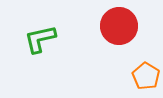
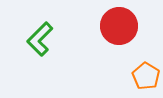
green L-shape: rotated 32 degrees counterclockwise
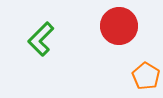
green L-shape: moved 1 px right
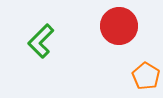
green L-shape: moved 2 px down
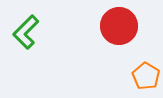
green L-shape: moved 15 px left, 9 px up
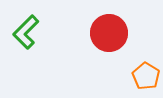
red circle: moved 10 px left, 7 px down
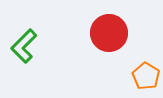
green L-shape: moved 2 px left, 14 px down
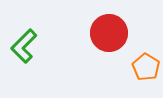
orange pentagon: moved 9 px up
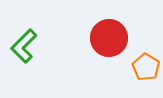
red circle: moved 5 px down
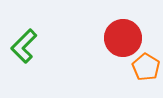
red circle: moved 14 px right
